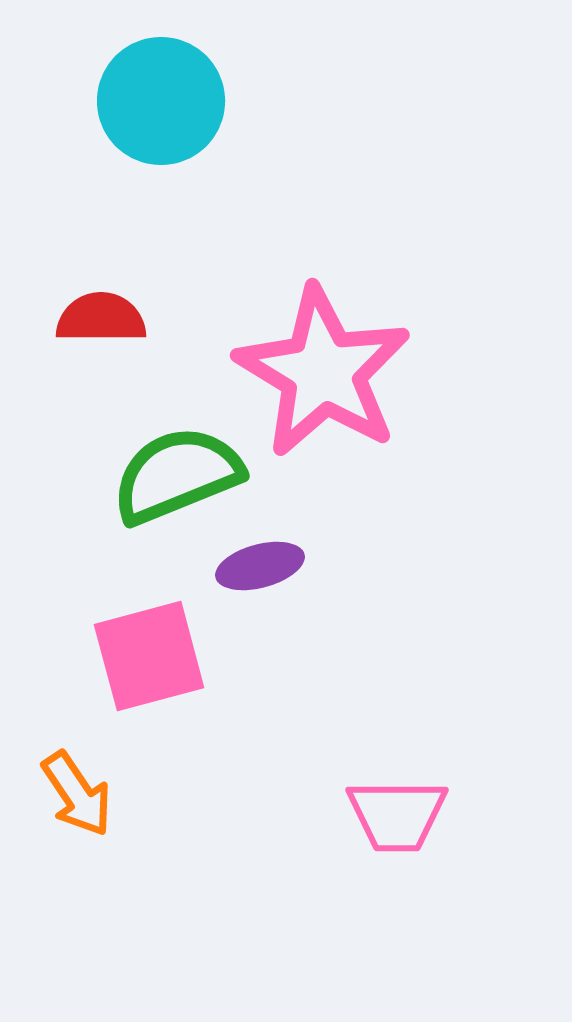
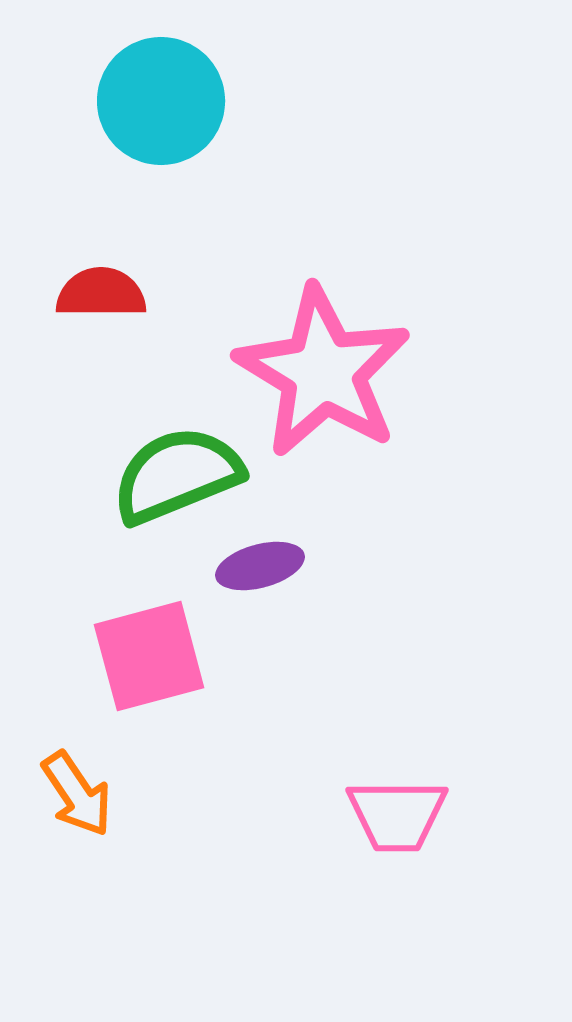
red semicircle: moved 25 px up
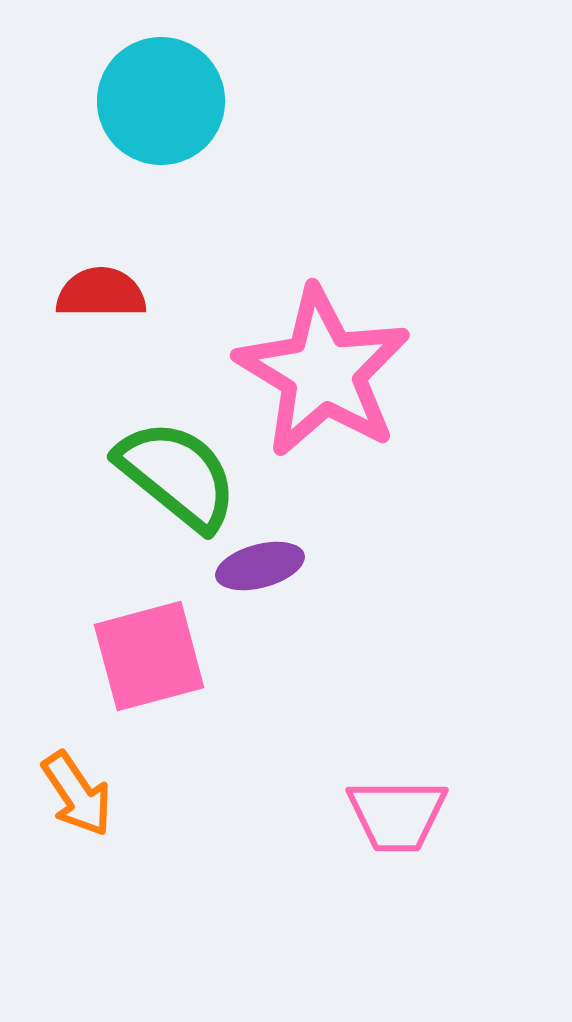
green semicircle: rotated 61 degrees clockwise
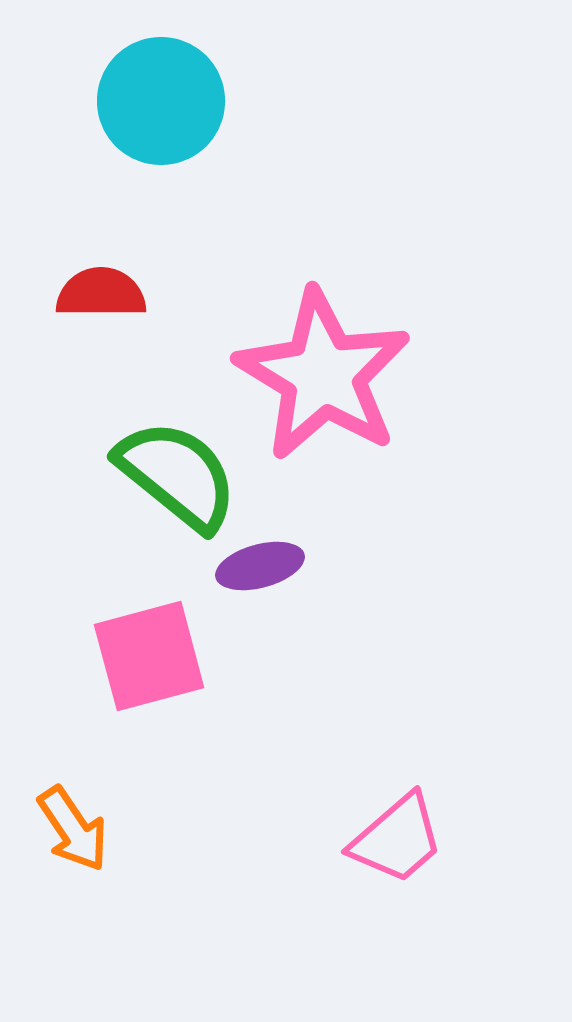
pink star: moved 3 px down
orange arrow: moved 4 px left, 35 px down
pink trapezoid: moved 24 px down; rotated 41 degrees counterclockwise
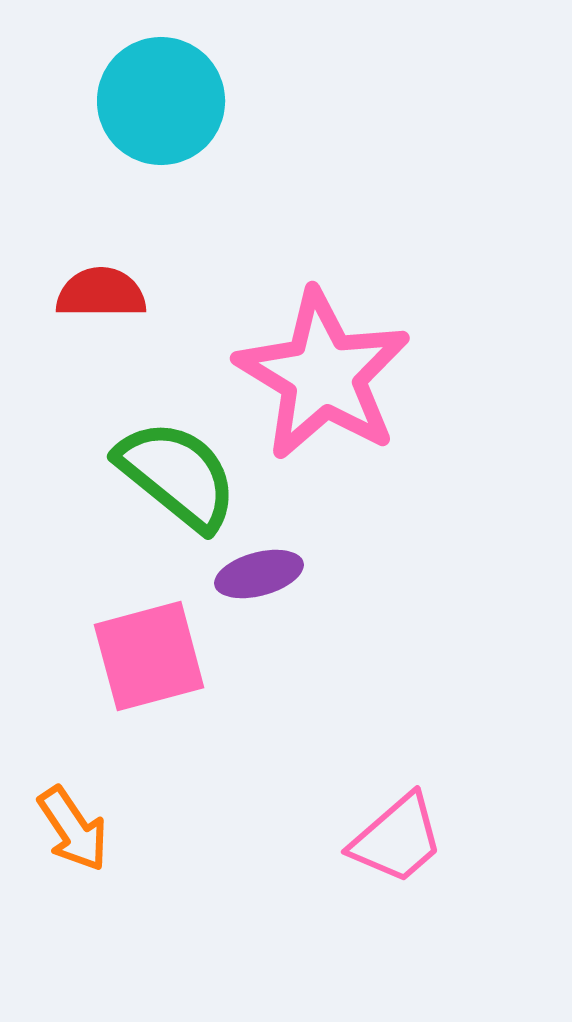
purple ellipse: moved 1 px left, 8 px down
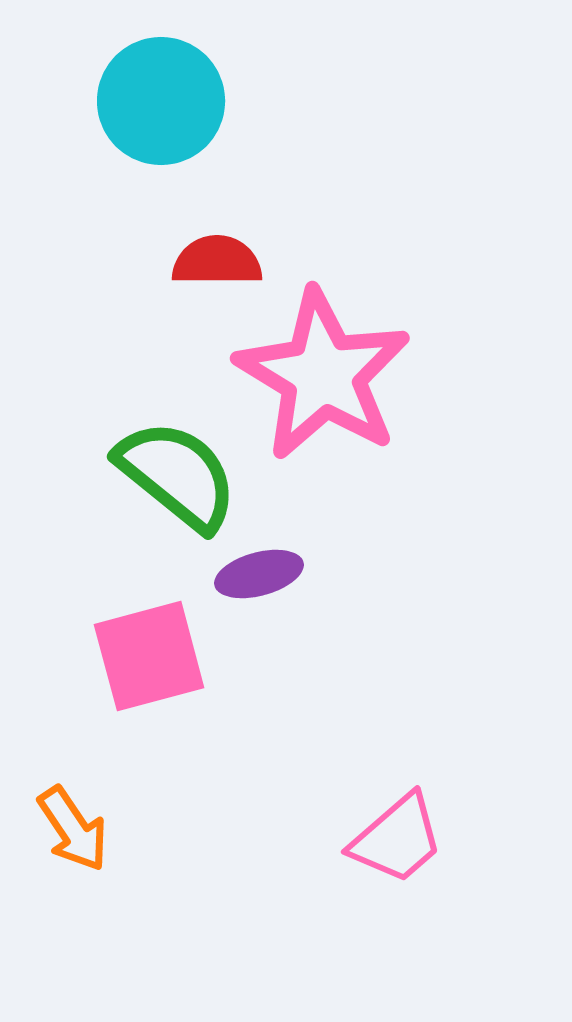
red semicircle: moved 116 px right, 32 px up
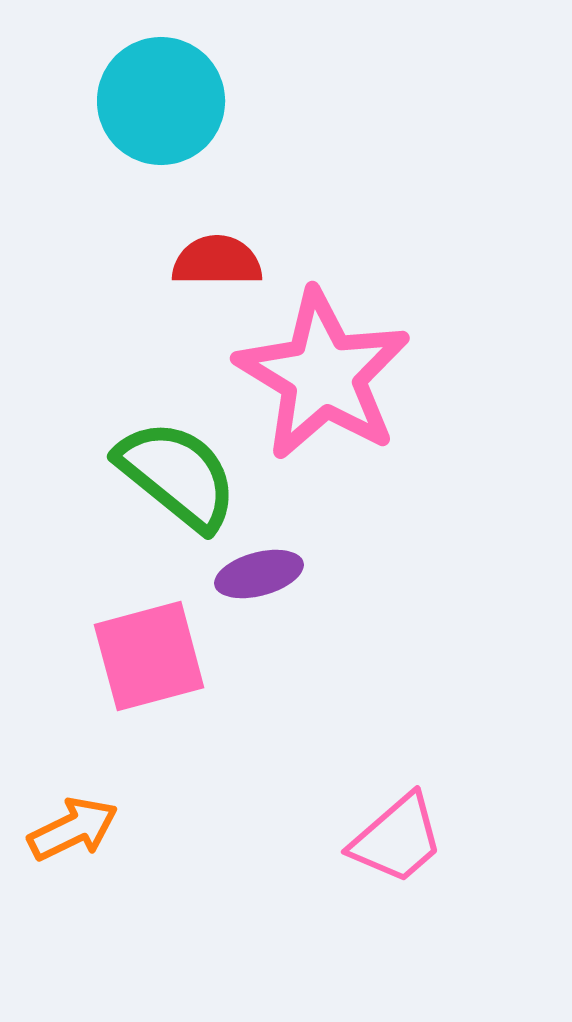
orange arrow: rotated 82 degrees counterclockwise
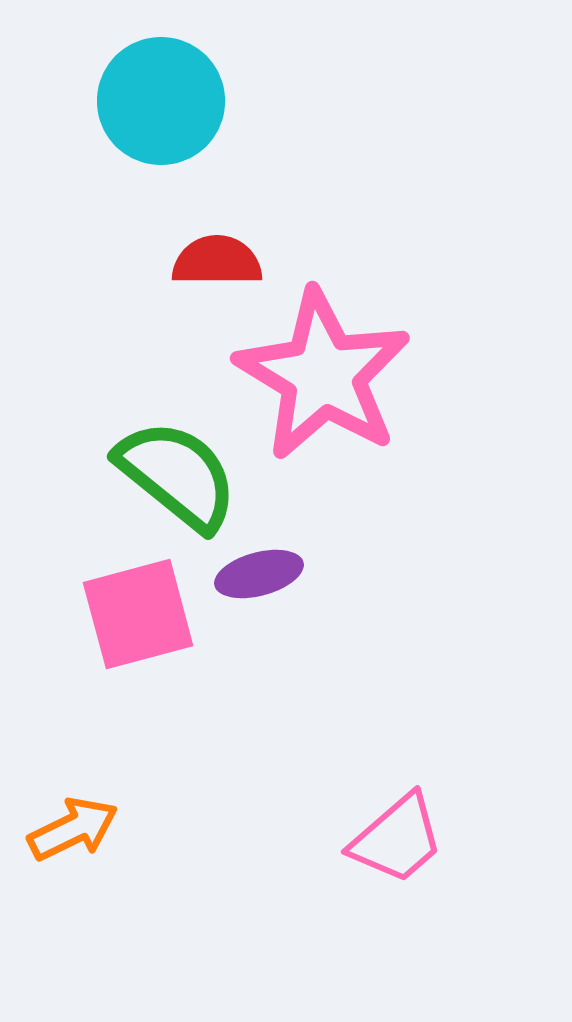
pink square: moved 11 px left, 42 px up
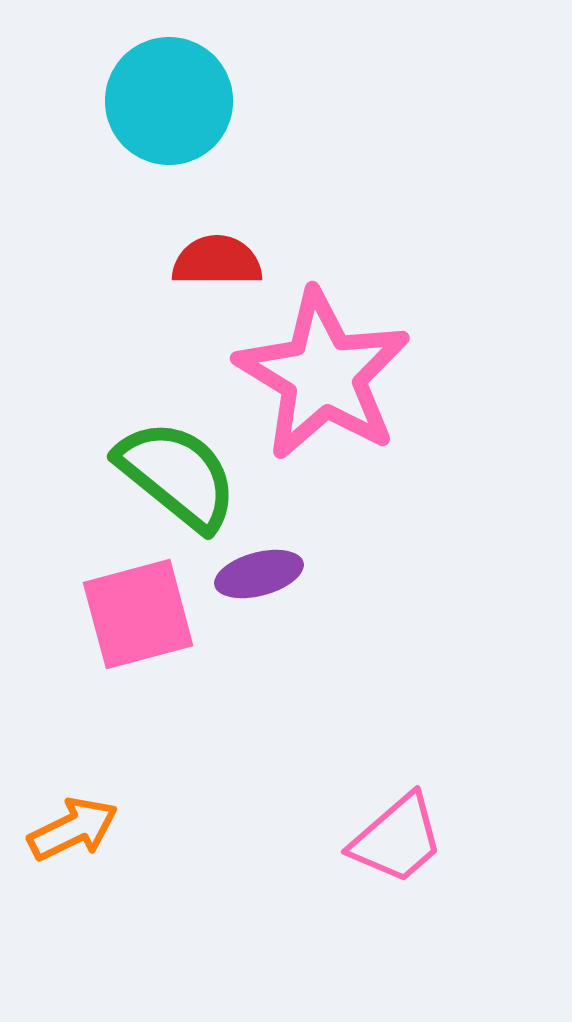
cyan circle: moved 8 px right
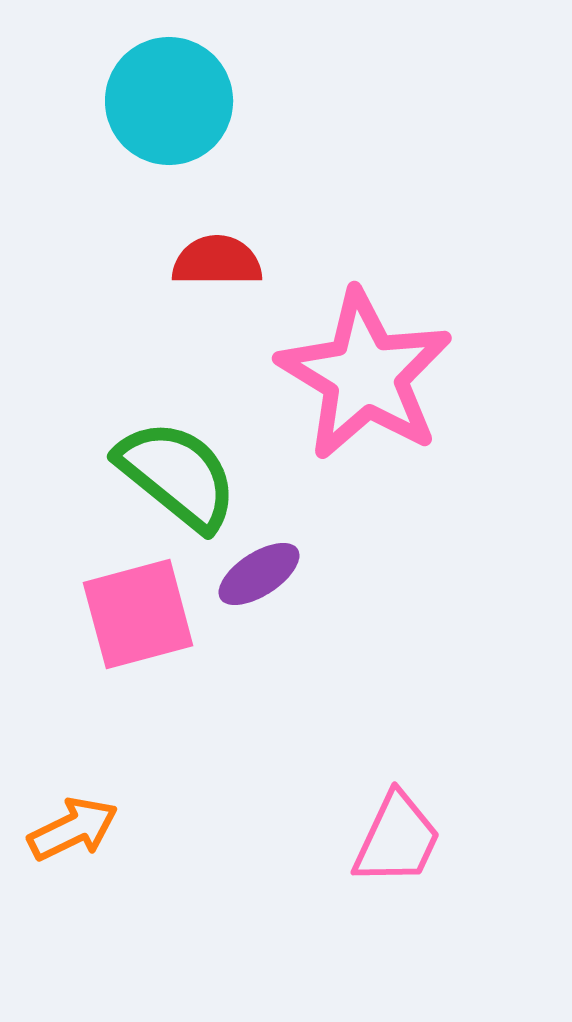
pink star: moved 42 px right
purple ellipse: rotated 18 degrees counterclockwise
pink trapezoid: rotated 24 degrees counterclockwise
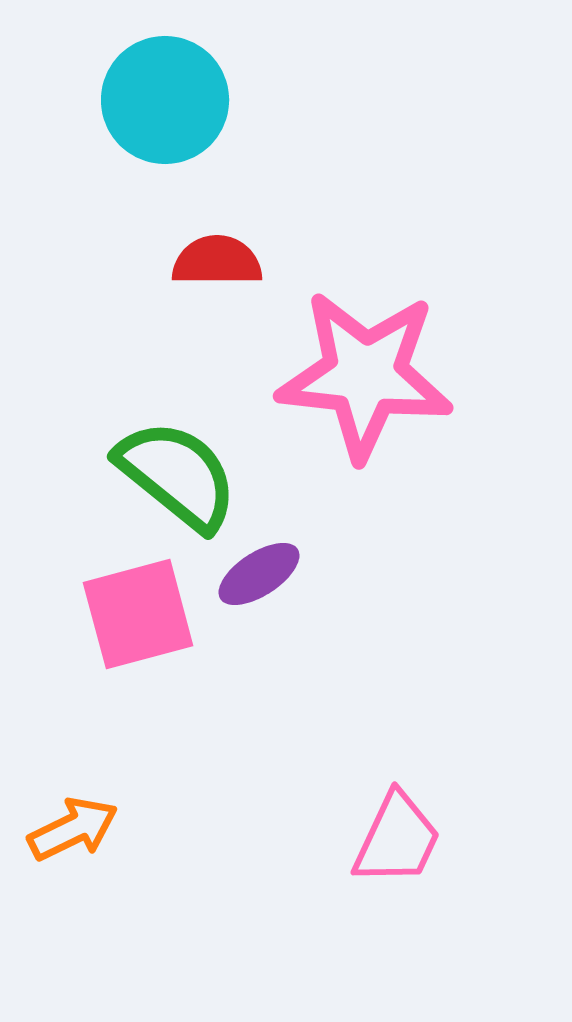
cyan circle: moved 4 px left, 1 px up
pink star: rotated 25 degrees counterclockwise
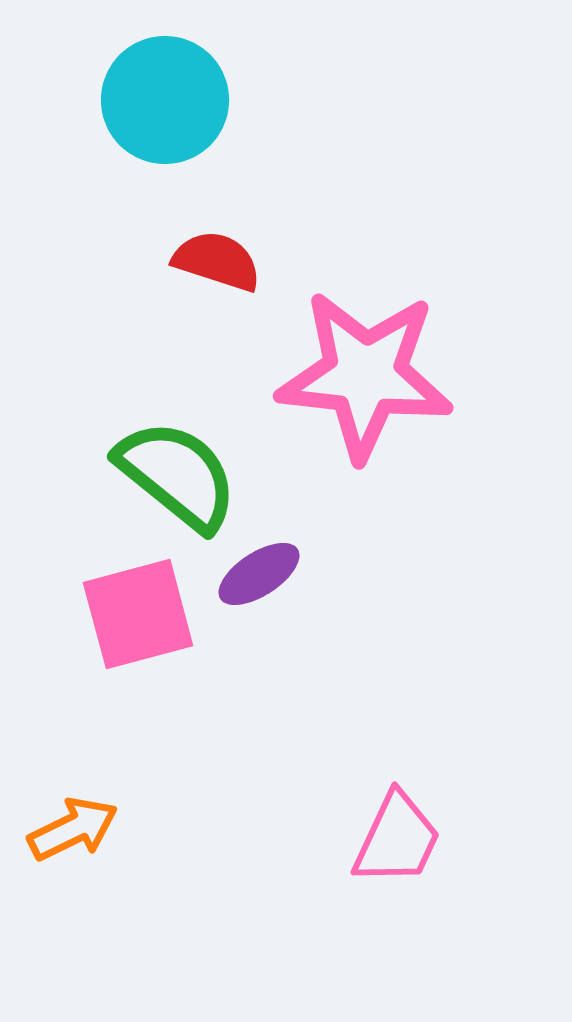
red semicircle: rotated 18 degrees clockwise
